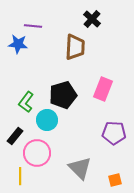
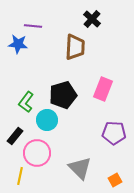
yellow line: rotated 12 degrees clockwise
orange square: rotated 16 degrees counterclockwise
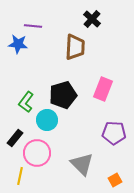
black rectangle: moved 2 px down
gray triangle: moved 2 px right, 4 px up
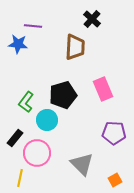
pink rectangle: rotated 45 degrees counterclockwise
yellow line: moved 2 px down
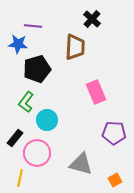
pink rectangle: moved 7 px left, 3 px down
black pentagon: moved 26 px left, 26 px up
gray triangle: moved 1 px left; rotated 30 degrees counterclockwise
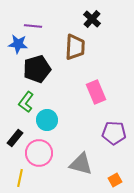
pink circle: moved 2 px right
